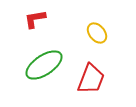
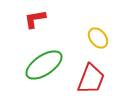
yellow ellipse: moved 1 px right, 5 px down
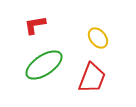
red L-shape: moved 6 px down
red trapezoid: moved 1 px right, 1 px up
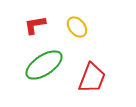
yellow ellipse: moved 21 px left, 11 px up
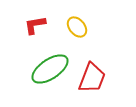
green ellipse: moved 6 px right, 4 px down
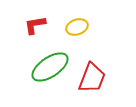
yellow ellipse: rotated 70 degrees counterclockwise
green ellipse: moved 2 px up
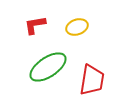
green ellipse: moved 2 px left
red trapezoid: moved 2 px down; rotated 12 degrees counterclockwise
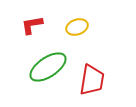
red L-shape: moved 3 px left
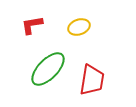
yellow ellipse: moved 2 px right
green ellipse: moved 2 px down; rotated 12 degrees counterclockwise
